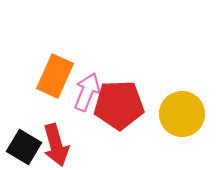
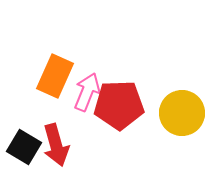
yellow circle: moved 1 px up
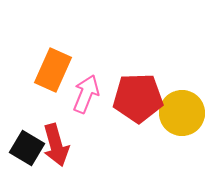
orange rectangle: moved 2 px left, 6 px up
pink arrow: moved 1 px left, 2 px down
red pentagon: moved 19 px right, 7 px up
black square: moved 3 px right, 1 px down
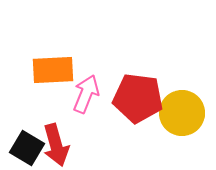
orange rectangle: rotated 63 degrees clockwise
red pentagon: rotated 9 degrees clockwise
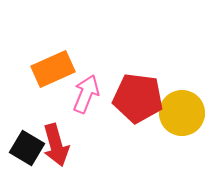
orange rectangle: moved 1 px up; rotated 21 degrees counterclockwise
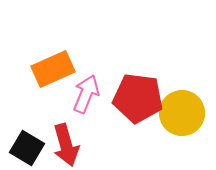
red arrow: moved 10 px right
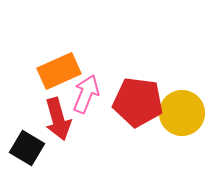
orange rectangle: moved 6 px right, 2 px down
red pentagon: moved 4 px down
red arrow: moved 8 px left, 26 px up
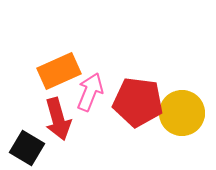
pink arrow: moved 4 px right, 2 px up
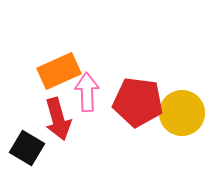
pink arrow: moved 3 px left; rotated 24 degrees counterclockwise
